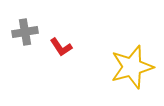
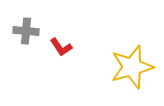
gray cross: moved 1 px right, 1 px up; rotated 15 degrees clockwise
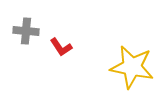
yellow star: rotated 27 degrees clockwise
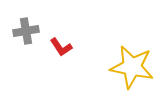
gray cross: rotated 15 degrees counterclockwise
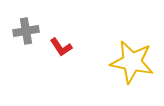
yellow star: moved 5 px up
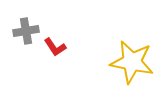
red L-shape: moved 6 px left
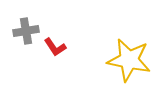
yellow star: moved 3 px left, 2 px up
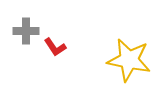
gray cross: rotated 10 degrees clockwise
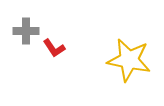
red L-shape: moved 1 px left, 1 px down
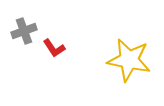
gray cross: moved 2 px left; rotated 20 degrees counterclockwise
